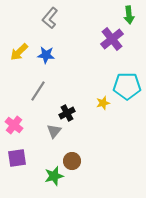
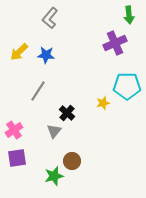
purple cross: moved 3 px right, 4 px down; rotated 15 degrees clockwise
black cross: rotated 21 degrees counterclockwise
pink cross: moved 5 px down; rotated 18 degrees clockwise
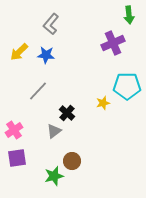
gray L-shape: moved 1 px right, 6 px down
purple cross: moved 2 px left
gray line: rotated 10 degrees clockwise
gray triangle: rotated 14 degrees clockwise
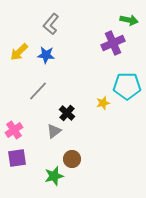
green arrow: moved 5 px down; rotated 72 degrees counterclockwise
brown circle: moved 2 px up
